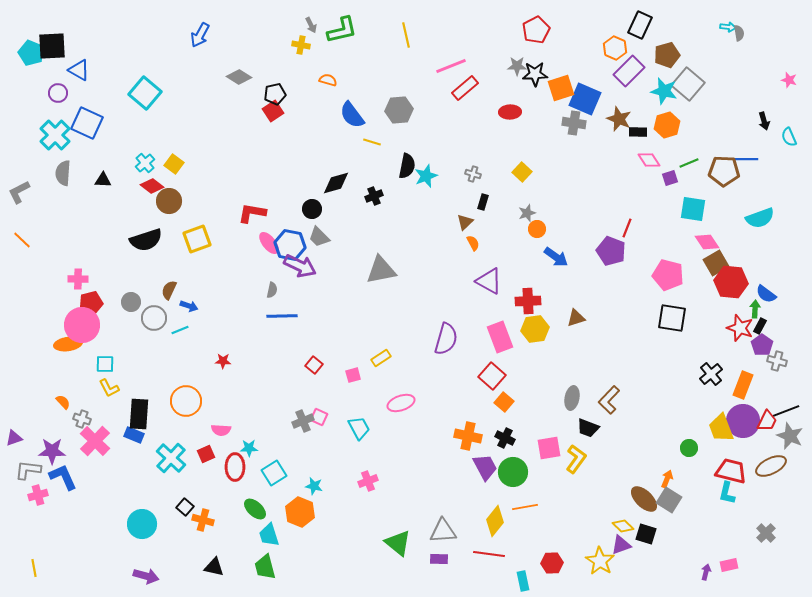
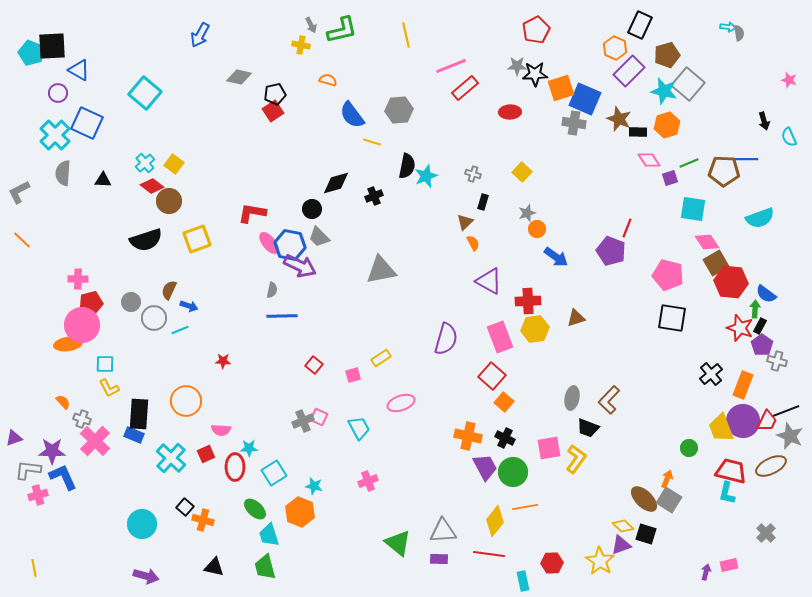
gray diamond at (239, 77): rotated 20 degrees counterclockwise
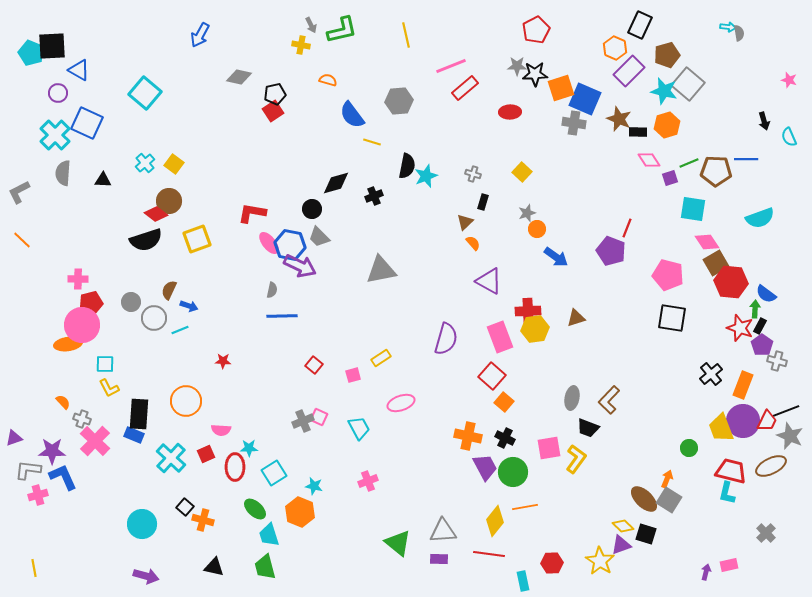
gray hexagon at (399, 110): moved 9 px up
brown pentagon at (724, 171): moved 8 px left
red diamond at (152, 186): moved 4 px right, 28 px down
orange semicircle at (473, 243): rotated 14 degrees counterclockwise
red cross at (528, 301): moved 10 px down
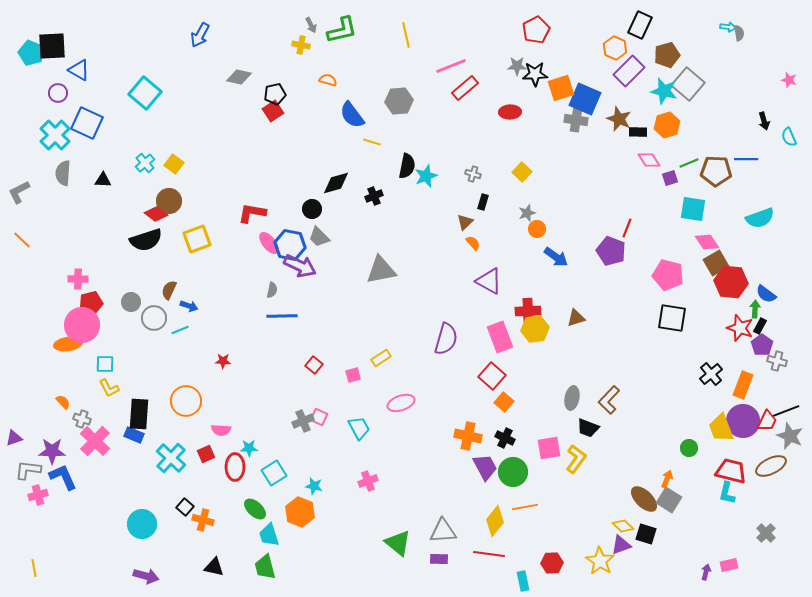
gray cross at (574, 123): moved 2 px right, 3 px up
